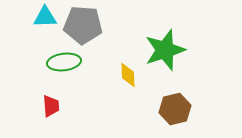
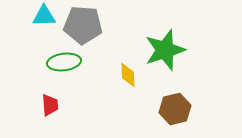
cyan triangle: moved 1 px left, 1 px up
red trapezoid: moved 1 px left, 1 px up
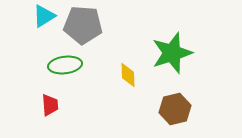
cyan triangle: rotated 30 degrees counterclockwise
green star: moved 7 px right, 3 px down
green ellipse: moved 1 px right, 3 px down
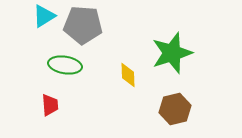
green ellipse: rotated 16 degrees clockwise
